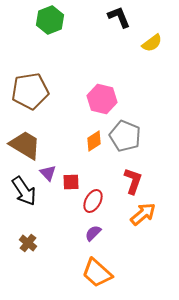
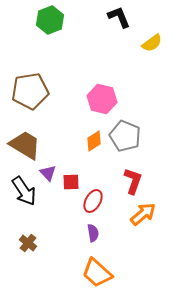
purple semicircle: rotated 126 degrees clockwise
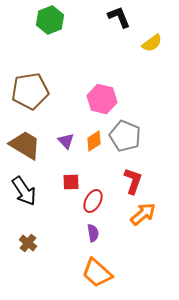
purple triangle: moved 18 px right, 32 px up
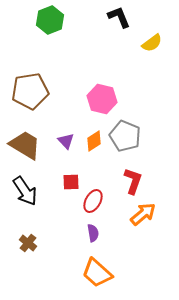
black arrow: moved 1 px right
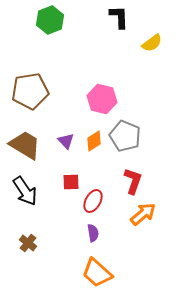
black L-shape: rotated 20 degrees clockwise
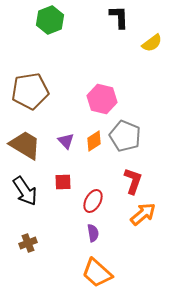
red square: moved 8 px left
brown cross: rotated 30 degrees clockwise
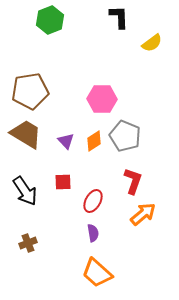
pink hexagon: rotated 12 degrees counterclockwise
brown trapezoid: moved 1 px right, 11 px up
